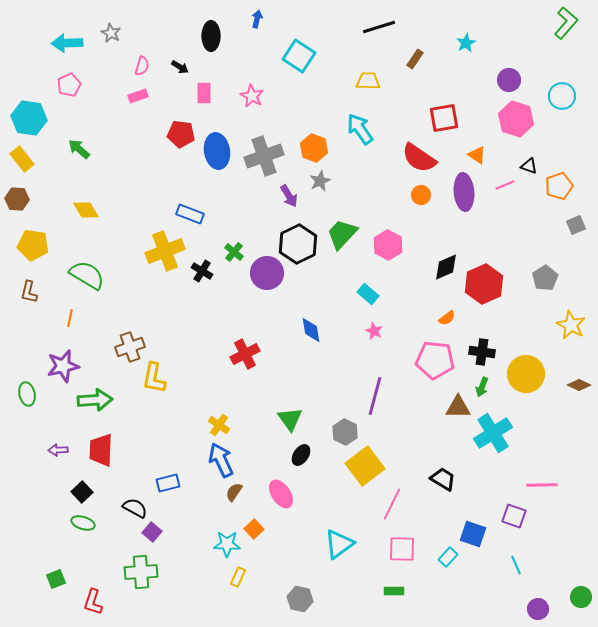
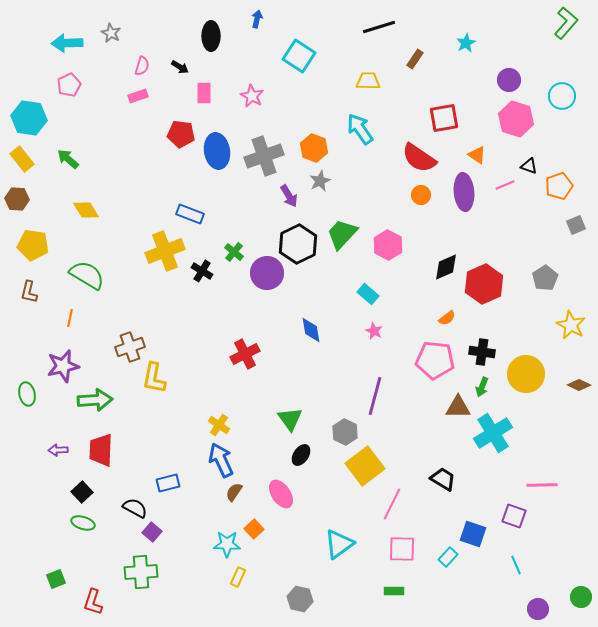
green arrow at (79, 149): moved 11 px left, 10 px down
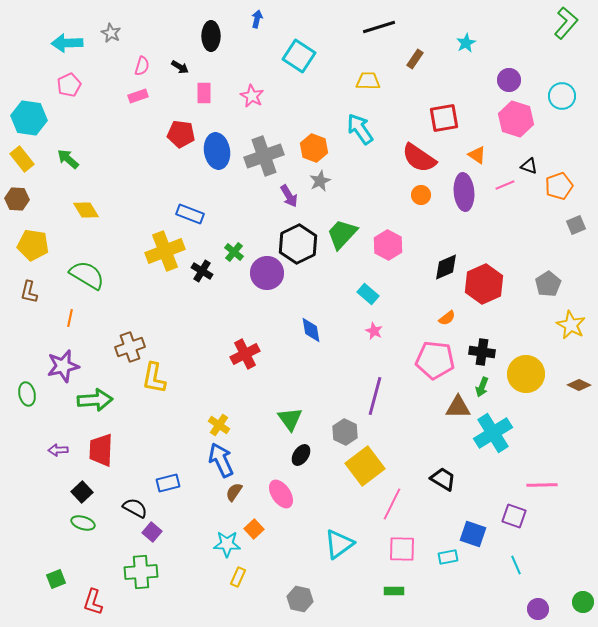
gray pentagon at (545, 278): moved 3 px right, 6 px down
cyan rectangle at (448, 557): rotated 36 degrees clockwise
green circle at (581, 597): moved 2 px right, 5 px down
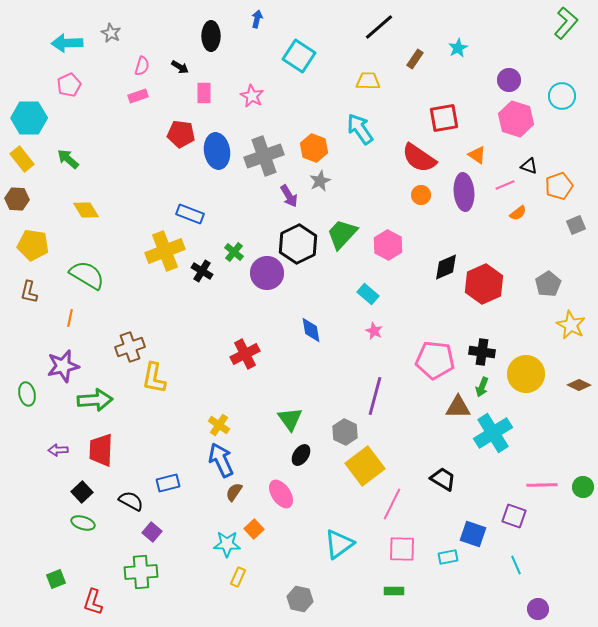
black line at (379, 27): rotated 24 degrees counterclockwise
cyan star at (466, 43): moved 8 px left, 5 px down
cyan hexagon at (29, 118): rotated 8 degrees counterclockwise
orange semicircle at (447, 318): moved 71 px right, 105 px up
black semicircle at (135, 508): moved 4 px left, 7 px up
green circle at (583, 602): moved 115 px up
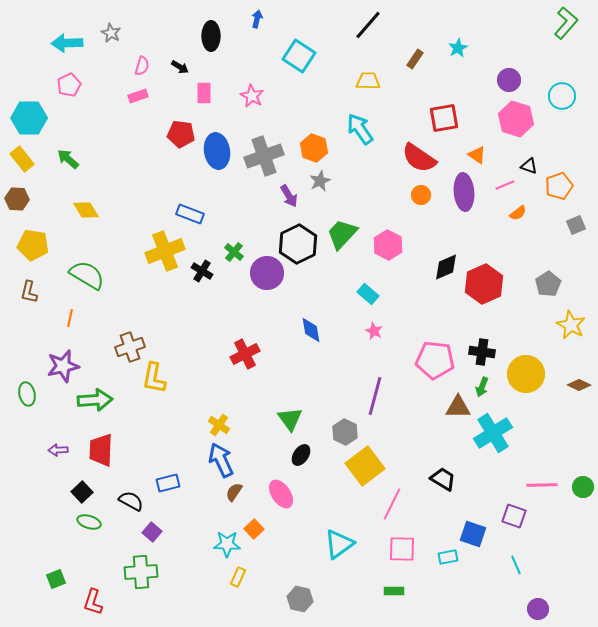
black line at (379, 27): moved 11 px left, 2 px up; rotated 8 degrees counterclockwise
green ellipse at (83, 523): moved 6 px right, 1 px up
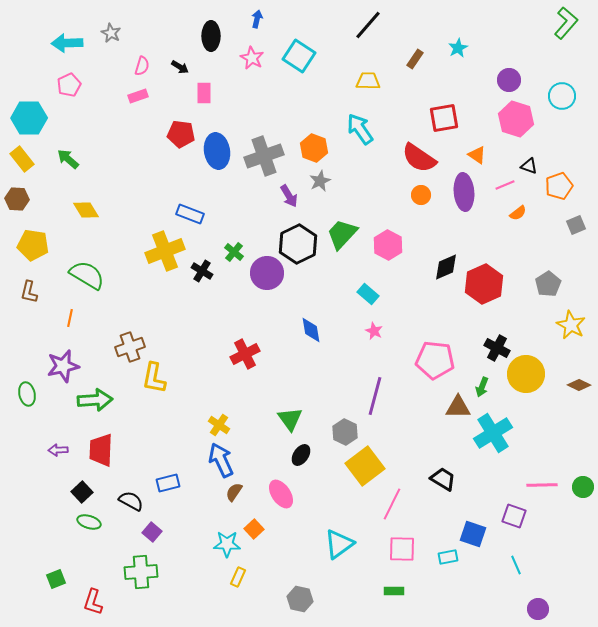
pink star at (252, 96): moved 38 px up
black cross at (482, 352): moved 15 px right, 4 px up; rotated 20 degrees clockwise
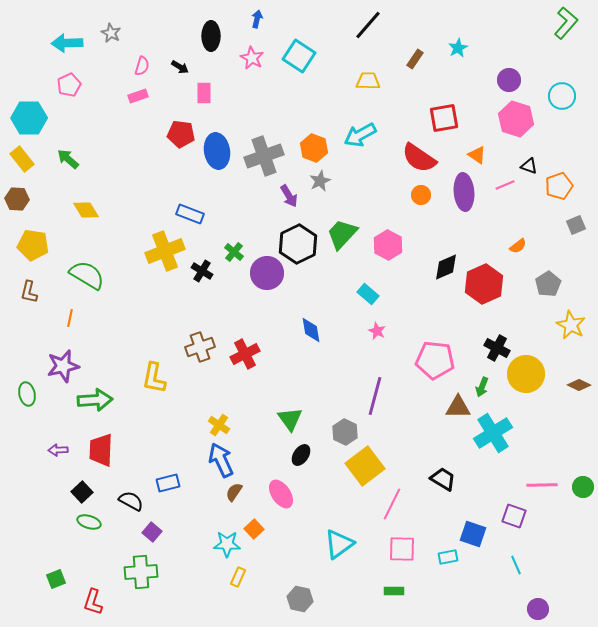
cyan arrow at (360, 129): moved 6 px down; rotated 84 degrees counterclockwise
orange semicircle at (518, 213): moved 33 px down
pink star at (374, 331): moved 3 px right
brown cross at (130, 347): moved 70 px right
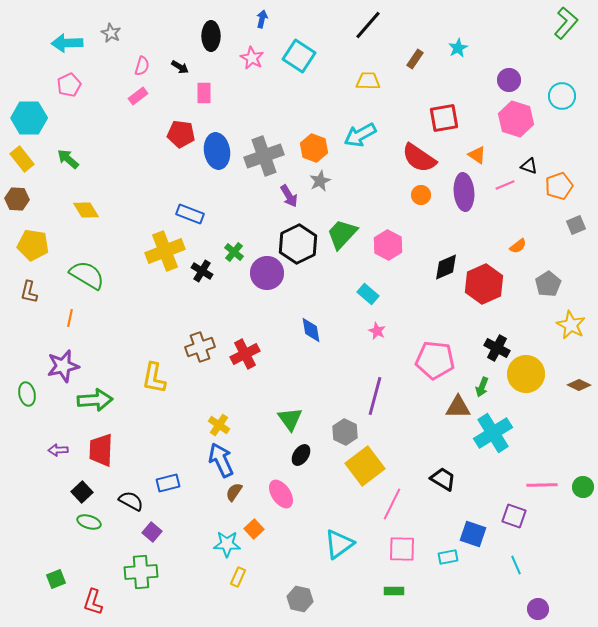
blue arrow at (257, 19): moved 5 px right
pink rectangle at (138, 96): rotated 18 degrees counterclockwise
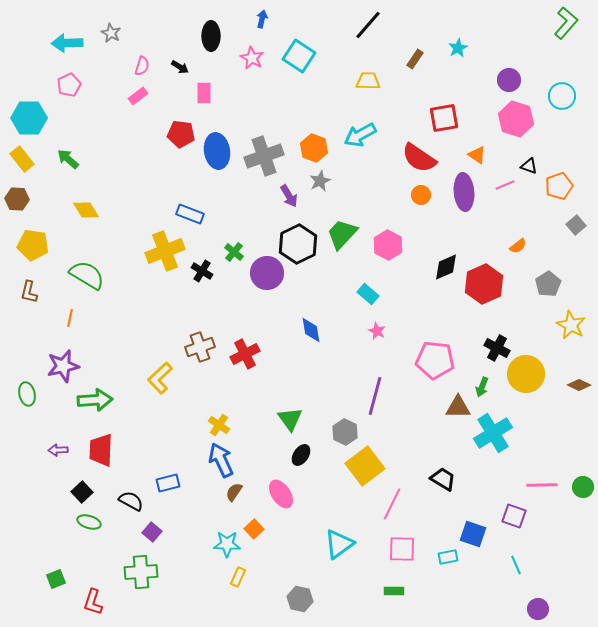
gray square at (576, 225): rotated 18 degrees counterclockwise
yellow L-shape at (154, 378): moved 6 px right; rotated 36 degrees clockwise
